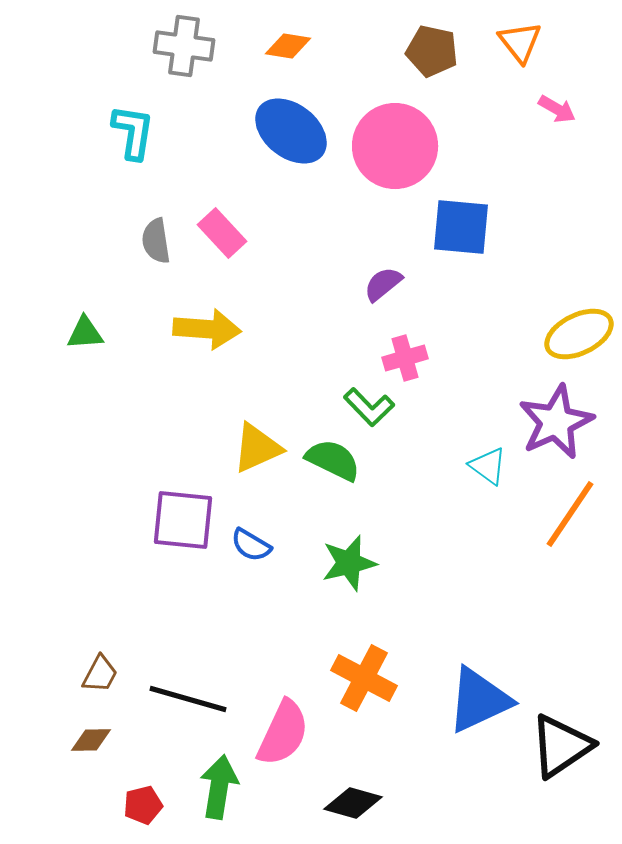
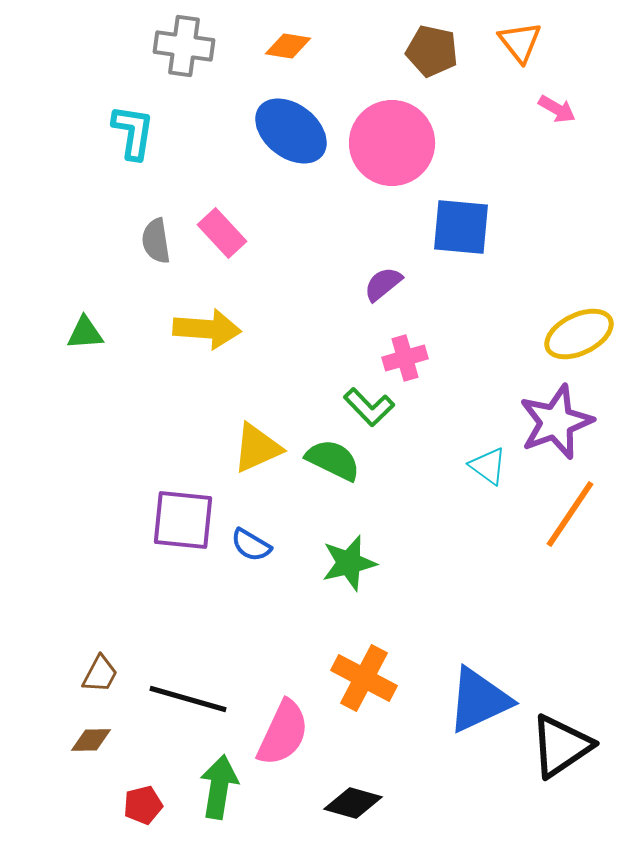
pink circle: moved 3 px left, 3 px up
purple star: rotated 4 degrees clockwise
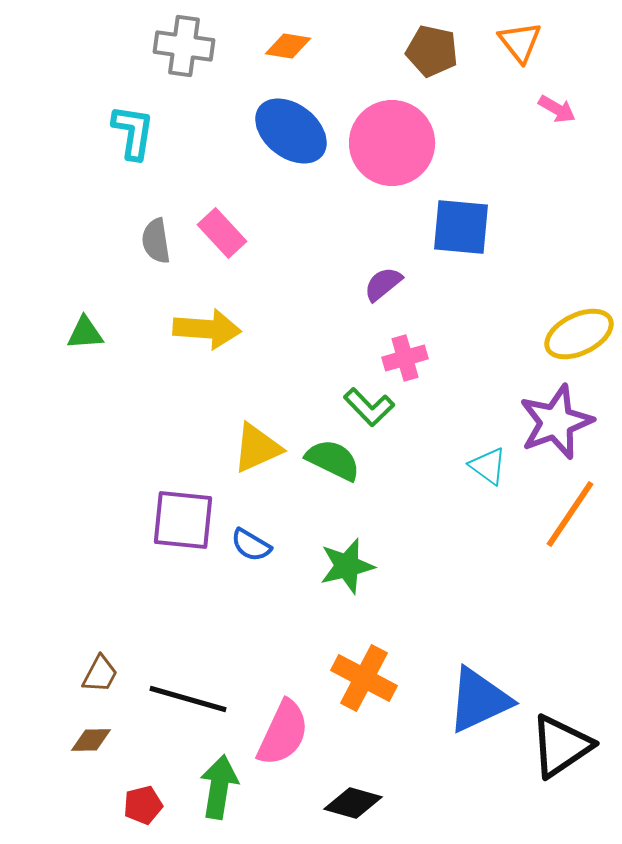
green star: moved 2 px left, 3 px down
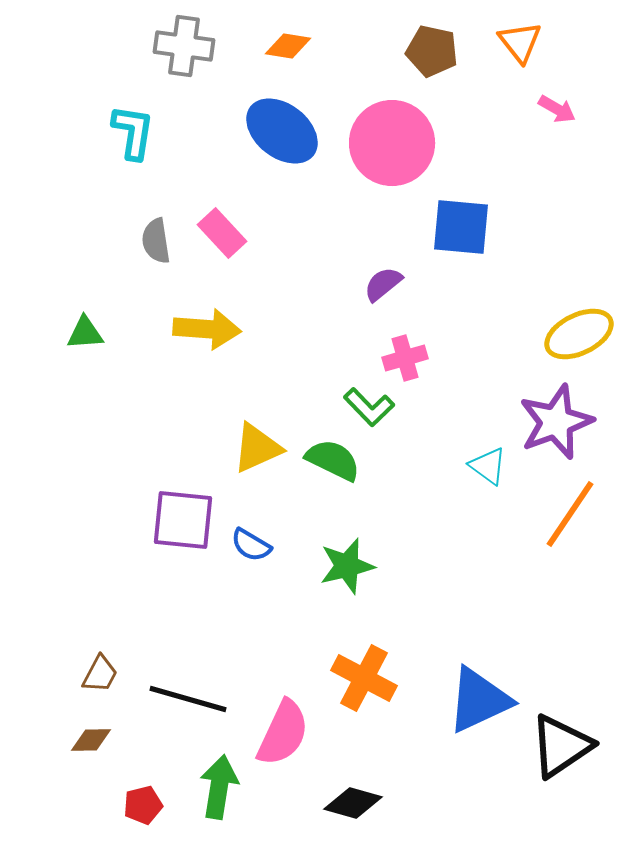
blue ellipse: moved 9 px left
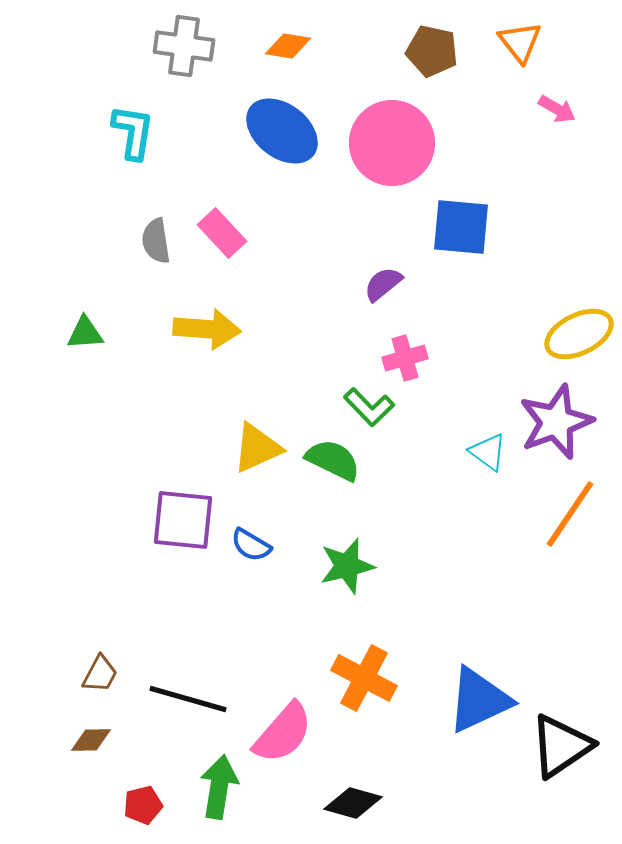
cyan triangle: moved 14 px up
pink semicircle: rotated 16 degrees clockwise
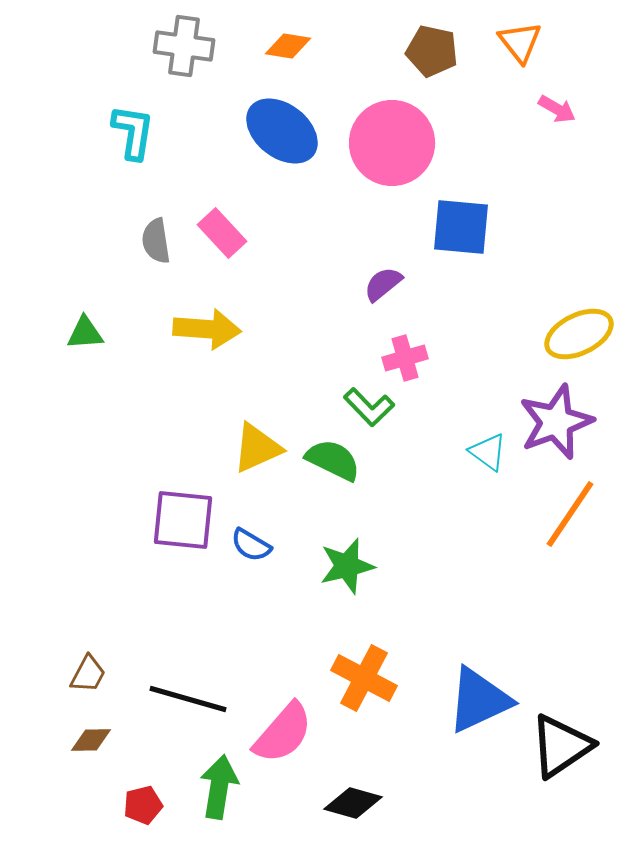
brown trapezoid: moved 12 px left
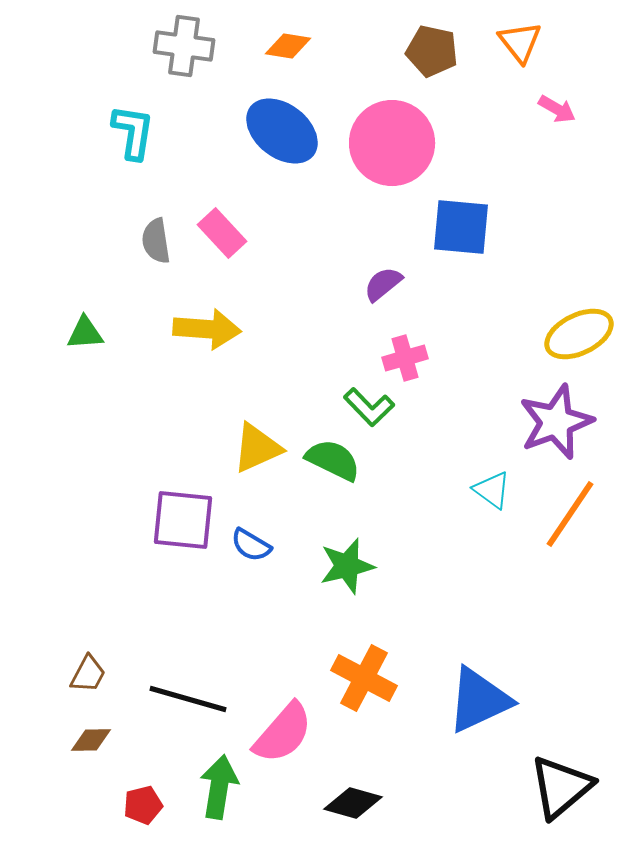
cyan triangle: moved 4 px right, 38 px down
black triangle: moved 41 px down; rotated 6 degrees counterclockwise
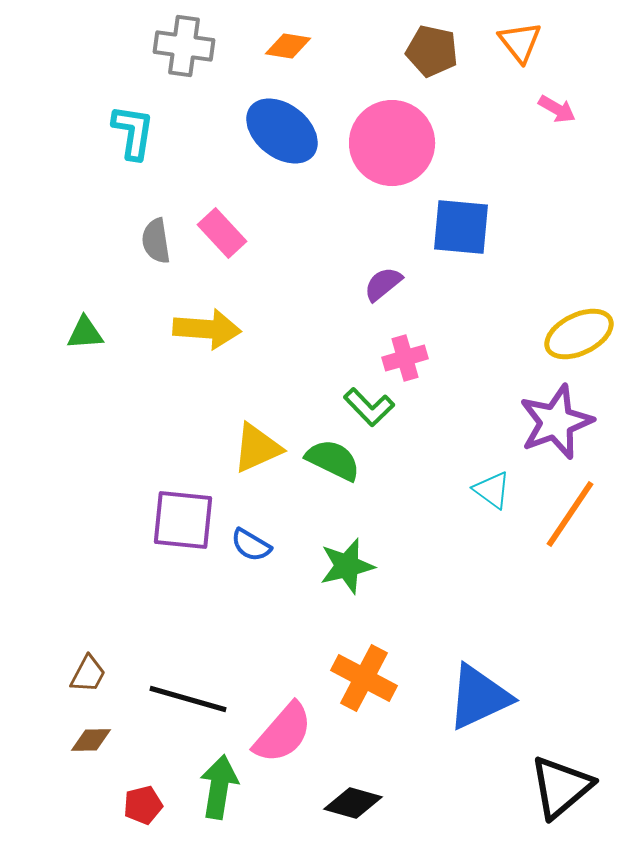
blue triangle: moved 3 px up
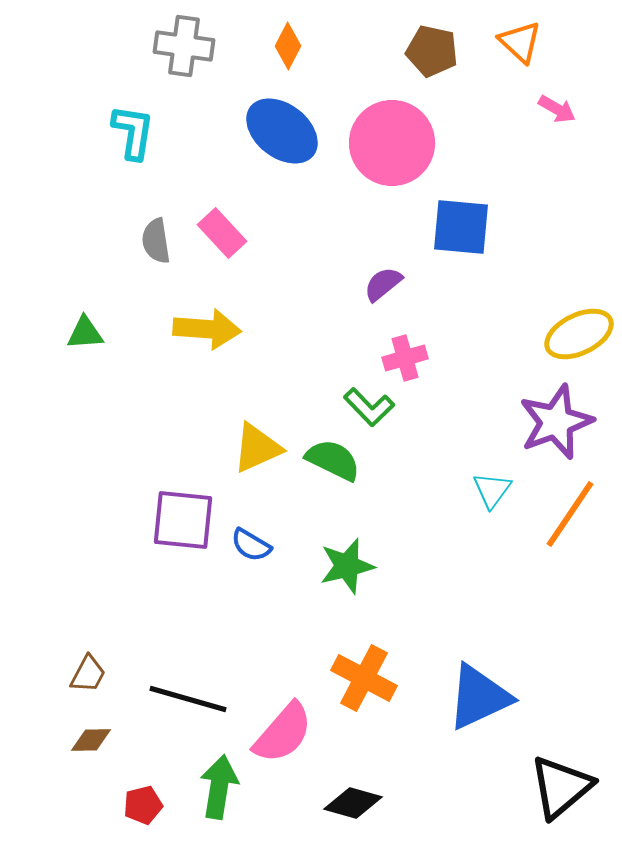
orange triangle: rotated 9 degrees counterclockwise
orange diamond: rotated 72 degrees counterclockwise
cyan triangle: rotated 30 degrees clockwise
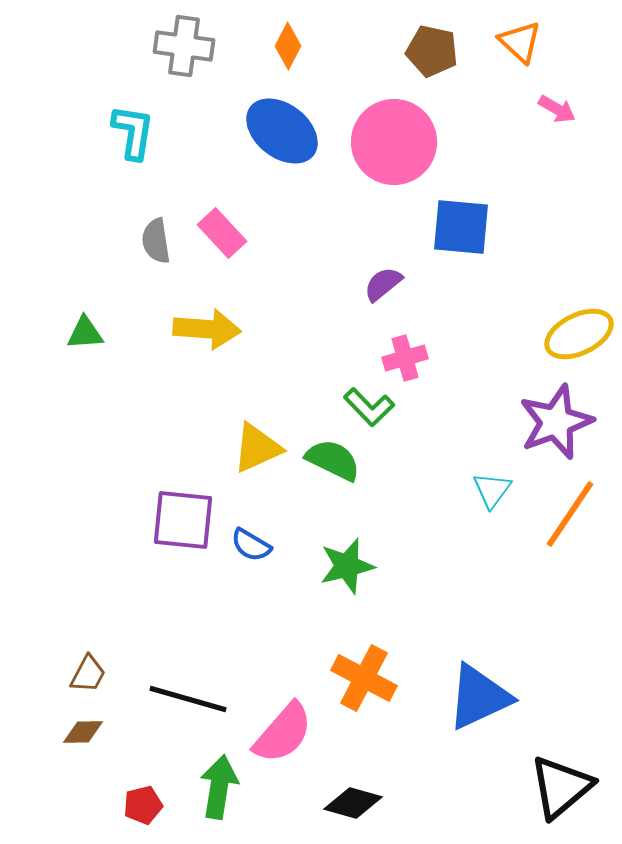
pink circle: moved 2 px right, 1 px up
brown diamond: moved 8 px left, 8 px up
